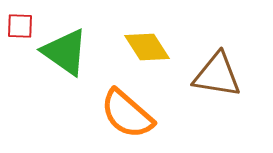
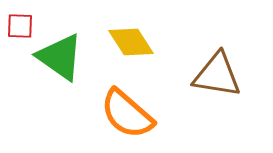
yellow diamond: moved 16 px left, 5 px up
green triangle: moved 5 px left, 5 px down
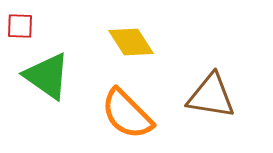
green triangle: moved 13 px left, 19 px down
brown triangle: moved 6 px left, 21 px down
orange semicircle: rotated 4 degrees clockwise
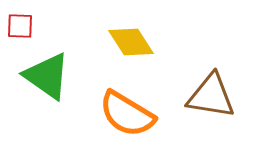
orange semicircle: rotated 14 degrees counterclockwise
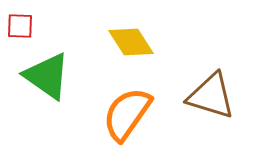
brown triangle: rotated 8 degrees clockwise
orange semicircle: rotated 94 degrees clockwise
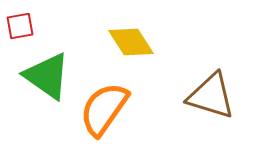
red square: rotated 12 degrees counterclockwise
orange semicircle: moved 23 px left, 5 px up
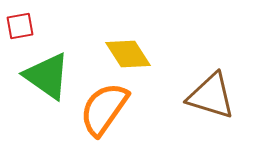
yellow diamond: moved 3 px left, 12 px down
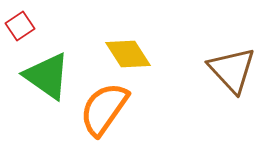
red square: rotated 24 degrees counterclockwise
brown triangle: moved 21 px right, 26 px up; rotated 30 degrees clockwise
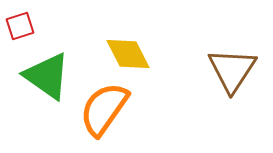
red square: rotated 16 degrees clockwise
yellow diamond: rotated 6 degrees clockwise
brown triangle: rotated 16 degrees clockwise
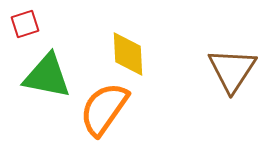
red square: moved 5 px right, 2 px up
yellow diamond: rotated 24 degrees clockwise
green triangle: rotated 24 degrees counterclockwise
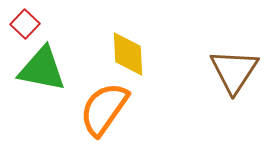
red square: rotated 28 degrees counterclockwise
brown triangle: moved 2 px right, 1 px down
green triangle: moved 5 px left, 7 px up
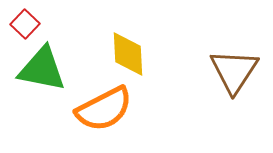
orange semicircle: rotated 152 degrees counterclockwise
